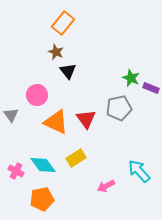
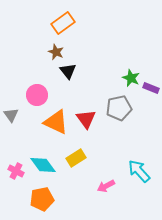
orange rectangle: rotated 15 degrees clockwise
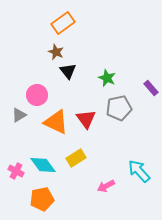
green star: moved 24 px left
purple rectangle: rotated 28 degrees clockwise
gray triangle: moved 8 px right; rotated 35 degrees clockwise
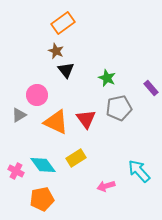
brown star: moved 1 px up
black triangle: moved 2 px left, 1 px up
pink arrow: rotated 12 degrees clockwise
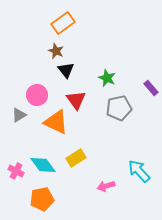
red triangle: moved 10 px left, 19 px up
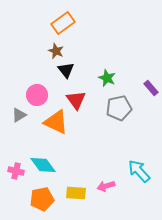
yellow rectangle: moved 35 px down; rotated 36 degrees clockwise
pink cross: rotated 14 degrees counterclockwise
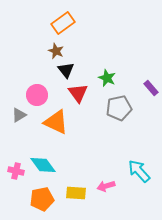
red triangle: moved 2 px right, 7 px up
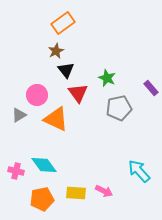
brown star: rotated 21 degrees clockwise
orange triangle: moved 3 px up
cyan diamond: moved 1 px right
pink arrow: moved 2 px left, 5 px down; rotated 138 degrees counterclockwise
